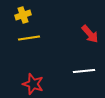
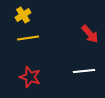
yellow cross: rotated 14 degrees counterclockwise
yellow line: moved 1 px left
red star: moved 3 px left, 7 px up
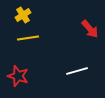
red arrow: moved 5 px up
white line: moved 7 px left; rotated 10 degrees counterclockwise
red star: moved 12 px left, 1 px up
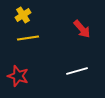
red arrow: moved 8 px left
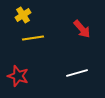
yellow line: moved 5 px right
white line: moved 2 px down
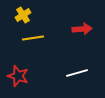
red arrow: rotated 54 degrees counterclockwise
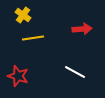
yellow cross: rotated 21 degrees counterclockwise
white line: moved 2 px left, 1 px up; rotated 45 degrees clockwise
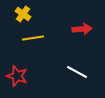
yellow cross: moved 1 px up
white line: moved 2 px right
red star: moved 1 px left
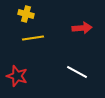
yellow cross: moved 3 px right; rotated 21 degrees counterclockwise
red arrow: moved 1 px up
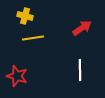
yellow cross: moved 1 px left, 2 px down
red arrow: rotated 30 degrees counterclockwise
white line: moved 3 px right, 2 px up; rotated 60 degrees clockwise
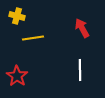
yellow cross: moved 8 px left
red arrow: rotated 84 degrees counterclockwise
red star: rotated 15 degrees clockwise
